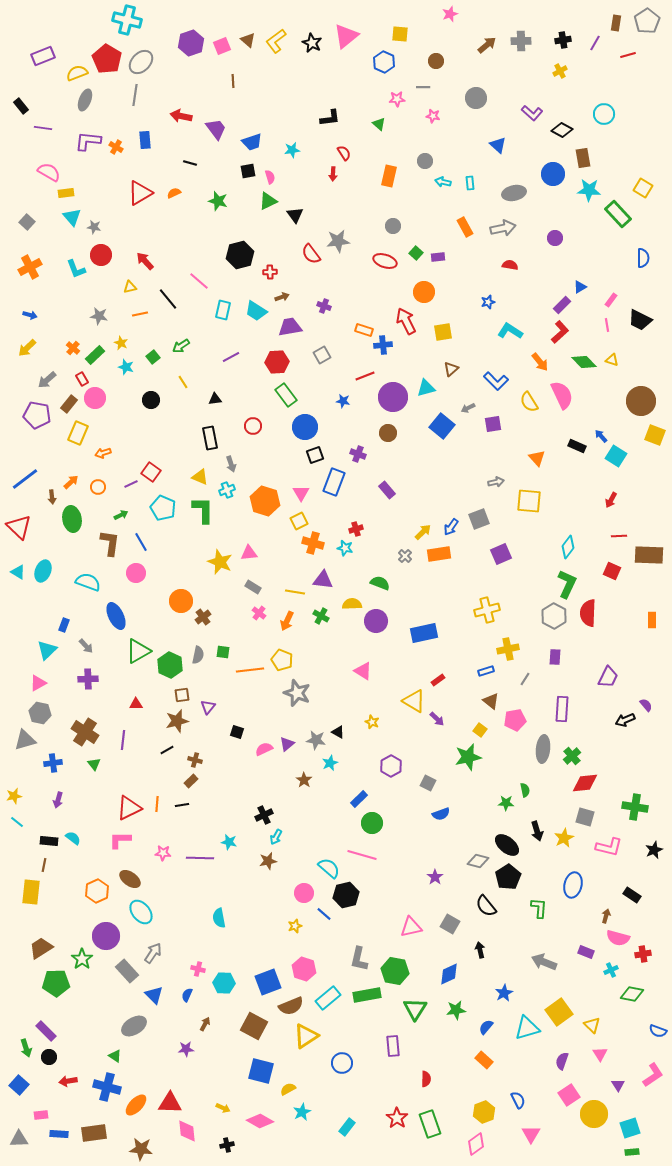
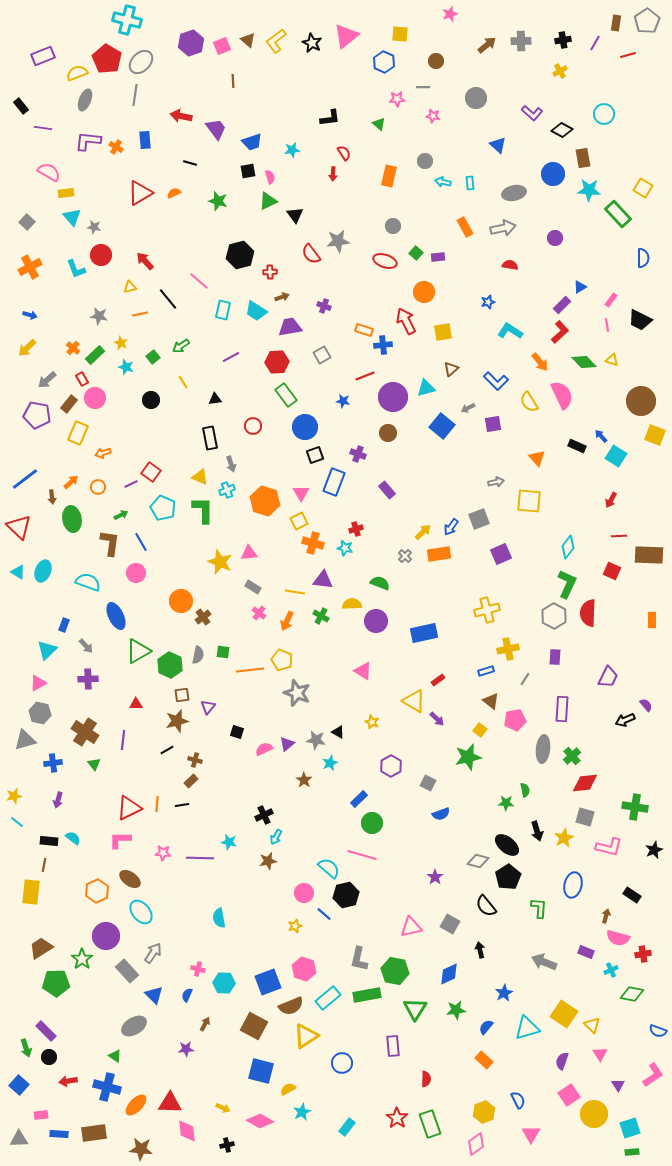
yellow square at (559, 1012): moved 5 px right, 2 px down; rotated 20 degrees counterclockwise
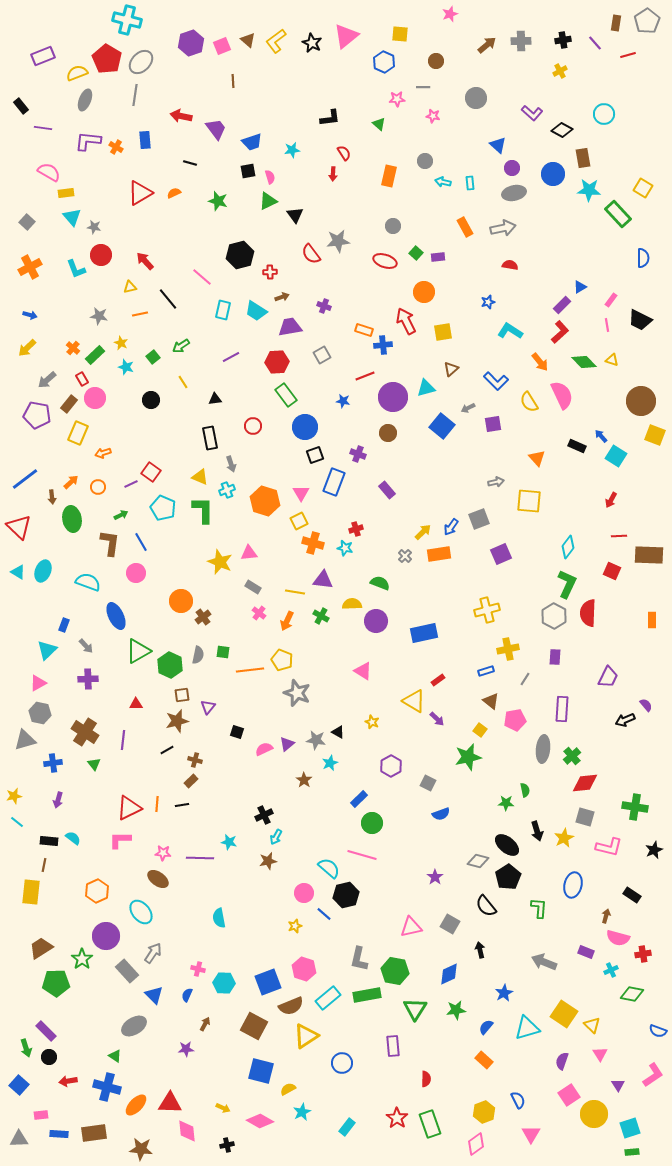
purple line at (595, 43): rotated 70 degrees counterclockwise
purple circle at (555, 238): moved 43 px left, 70 px up
pink line at (199, 281): moved 3 px right, 4 px up
brown ellipse at (130, 879): moved 28 px right
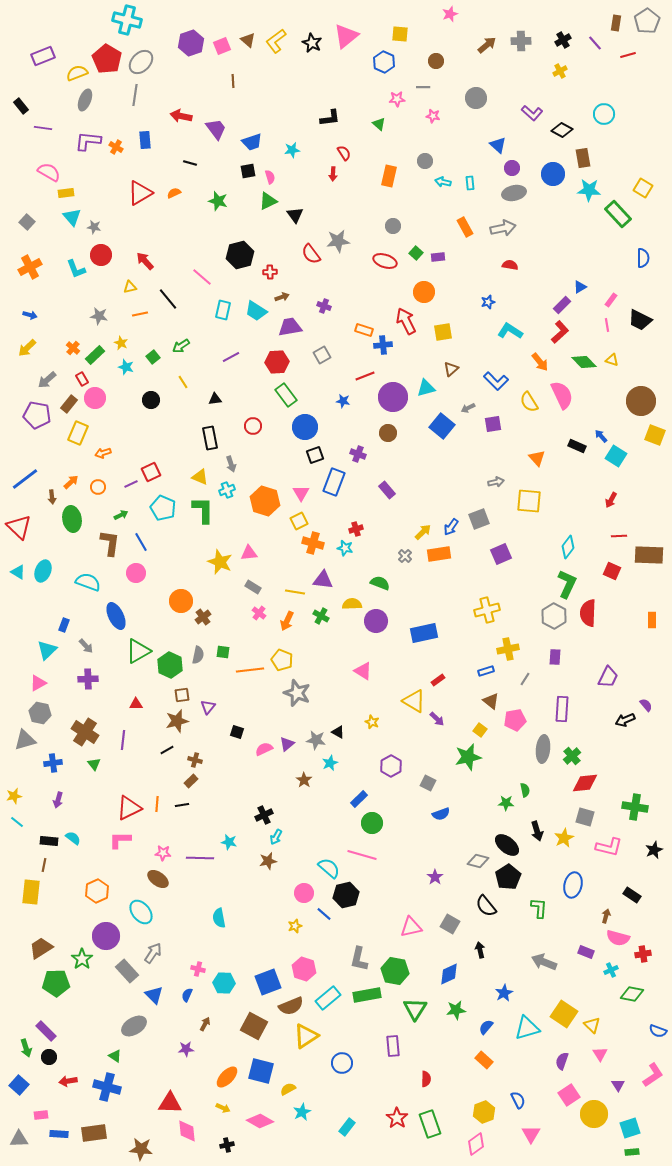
black cross at (563, 40): rotated 21 degrees counterclockwise
red square at (151, 472): rotated 30 degrees clockwise
orange ellipse at (136, 1105): moved 91 px right, 28 px up
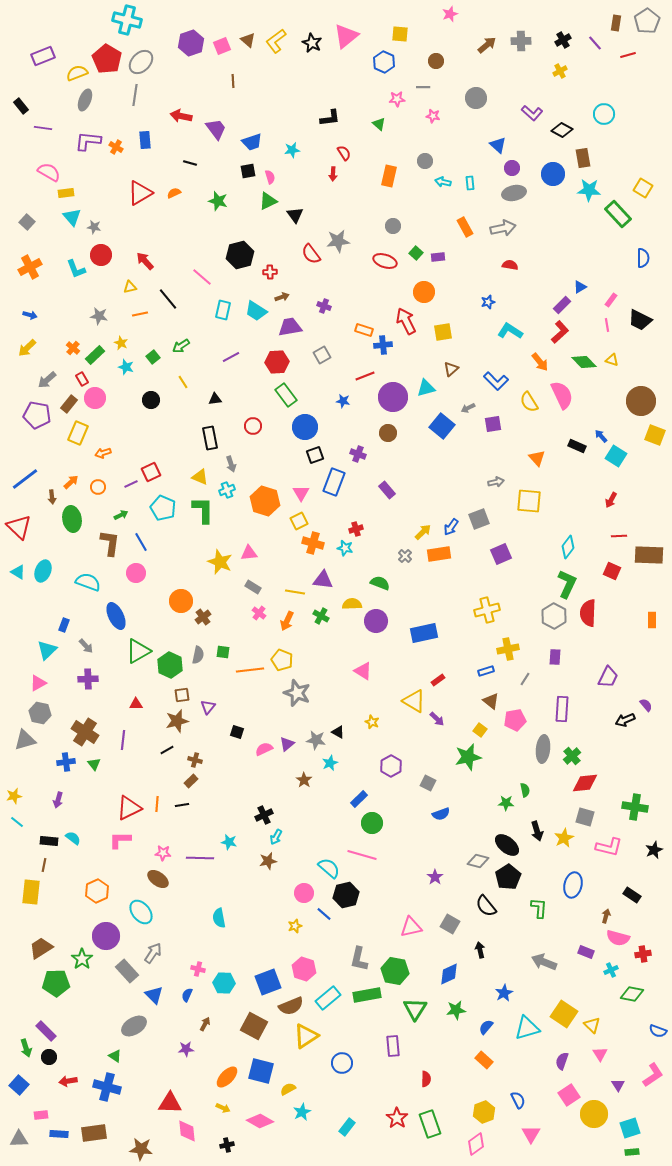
blue cross at (53, 763): moved 13 px right, 1 px up
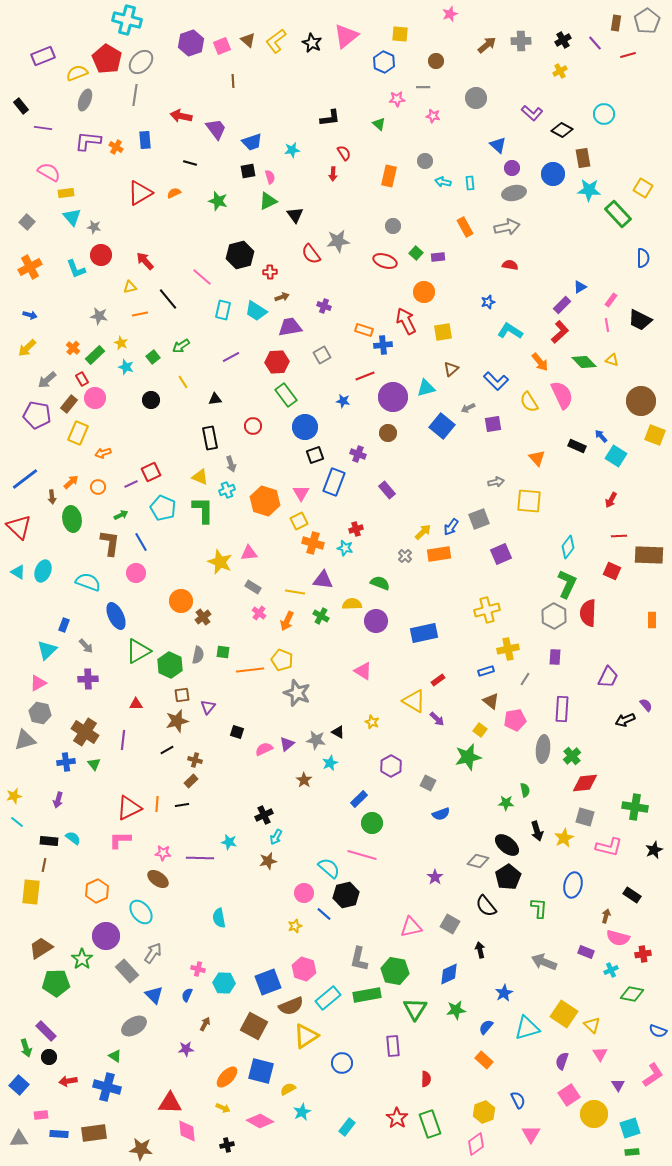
gray arrow at (503, 228): moved 4 px right, 1 px up
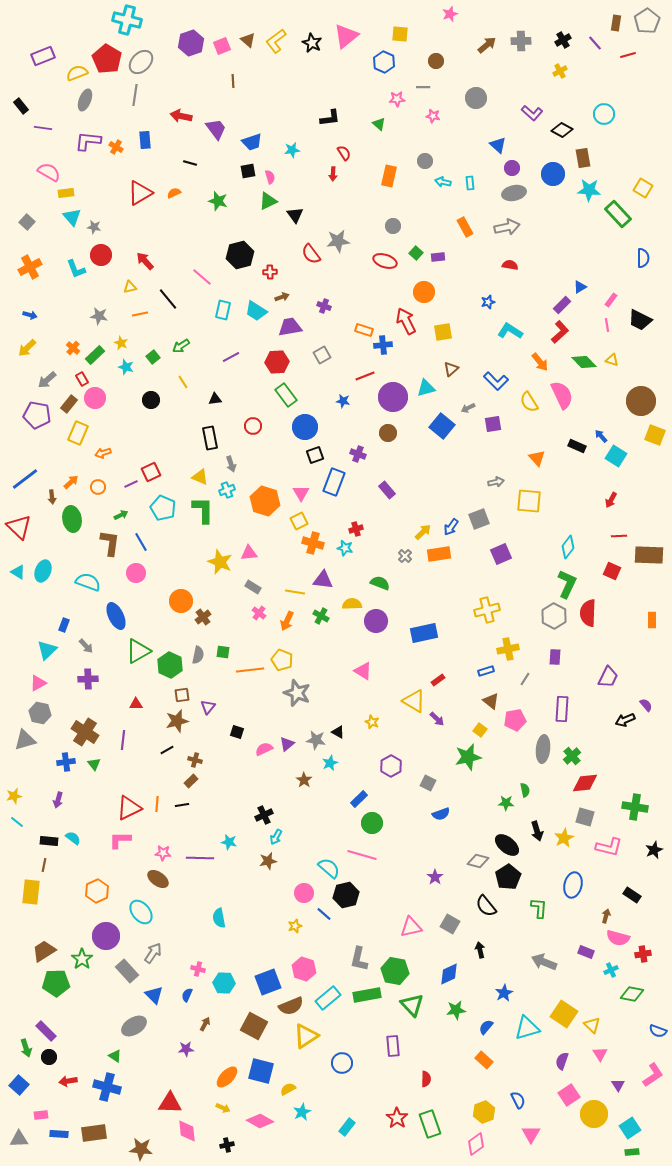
brown trapezoid at (41, 948): moved 3 px right, 3 px down
green triangle at (415, 1009): moved 3 px left, 4 px up; rotated 15 degrees counterclockwise
cyan square at (630, 1128): rotated 15 degrees counterclockwise
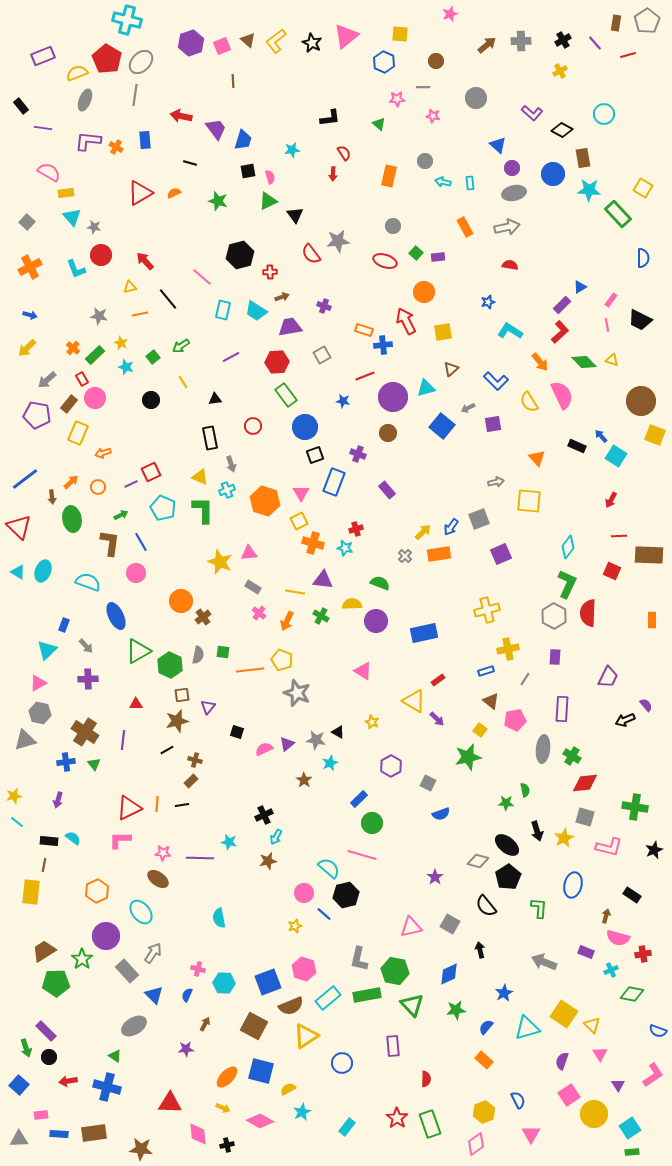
blue trapezoid at (252, 142): moved 9 px left, 2 px up; rotated 55 degrees counterclockwise
green cross at (572, 756): rotated 18 degrees counterclockwise
pink diamond at (187, 1131): moved 11 px right, 3 px down
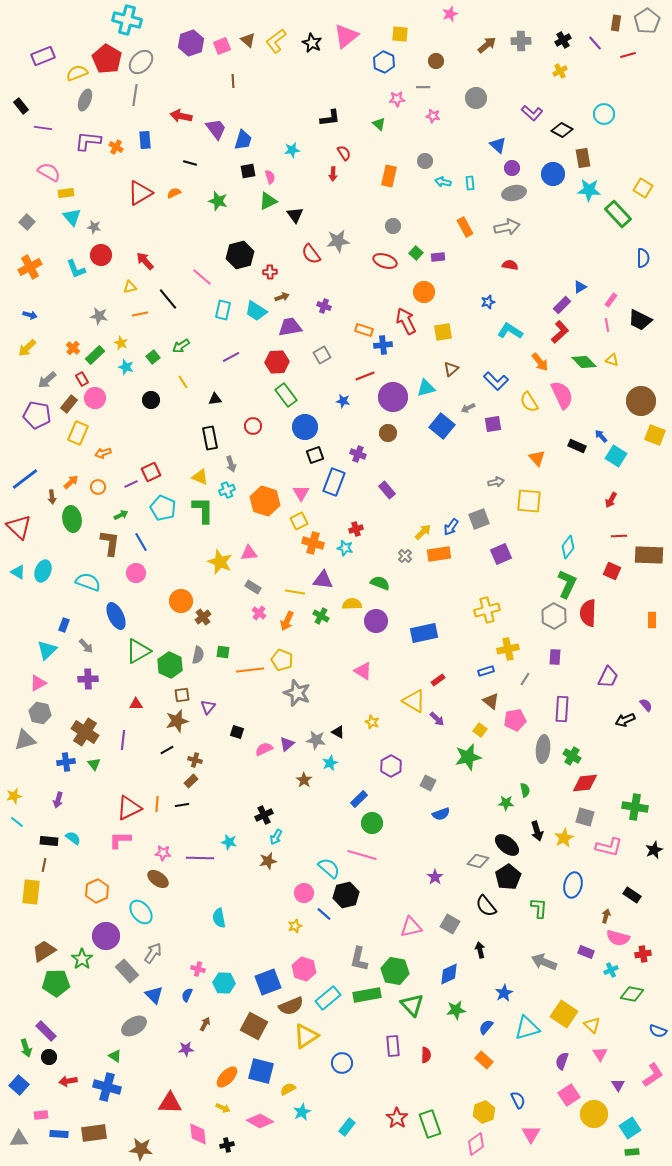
red semicircle at (426, 1079): moved 24 px up
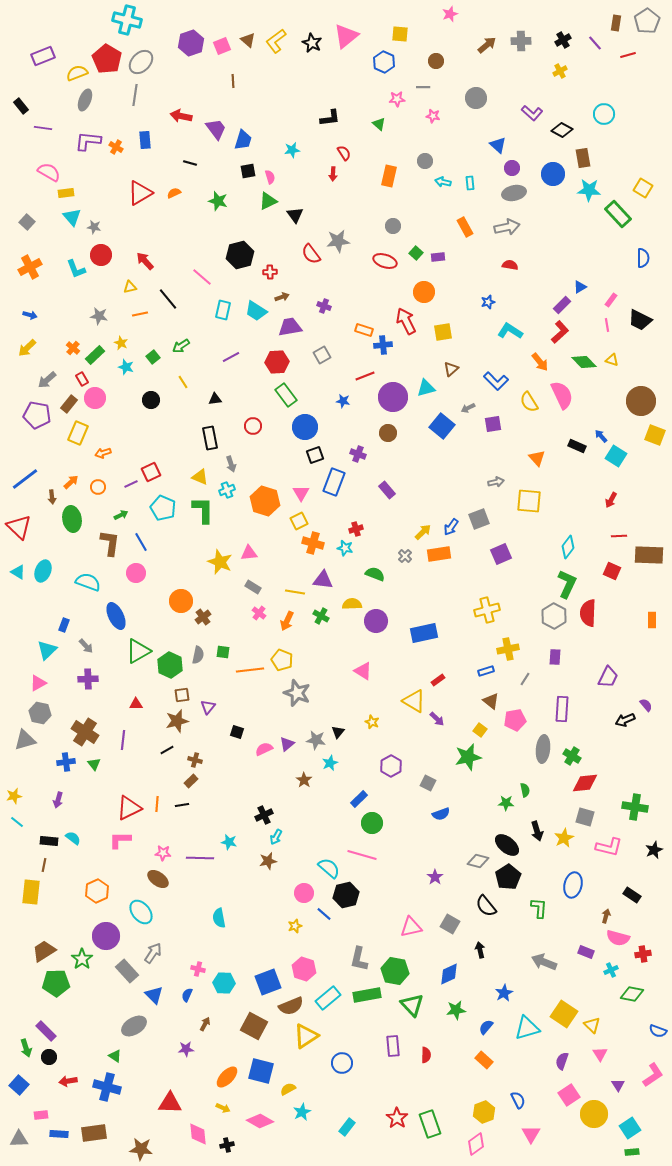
green semicircle at (380, 583): moved 5 px left, 9 px up
black triangle at (338, 732): rotated 40 degrees clockwise
